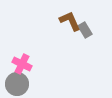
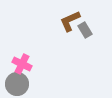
brown L-shape: rotated 90 degrees counterclockwise
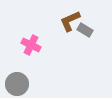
gray rectangle: rotated 28 degrees counterclockwise
pink cross: moved 9 px right, 19 px up
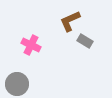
gray rectangle: moved 11 px down
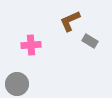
gray rectangle: moved 5 px right
pink cross: rotated 30 degrees counterclockwise
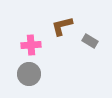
brown L-shape: moved 8 px left, 5 px down; rotated 10 degrees clockwise
gray circle: moved 12 px right, 10 px up
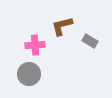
pink cross: moved 4 px right
